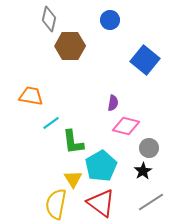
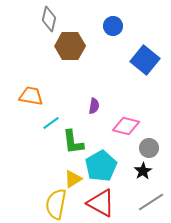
blue circle: moved 3 px right, 6 px down
purple semicircle: moved 19 px left, 3 px down
yellow triangle: rotated 30 degrees clockwise
red triangle: rotated 8 degrees counterclockwise
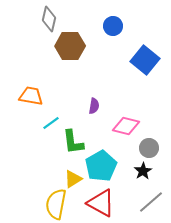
gray line: rotated 8 degrees counterclockwise
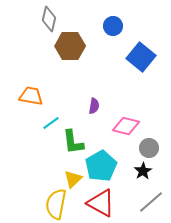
blue square: moved 4 px left, 3 px up
yellow triangle: rotated 12 degrees counterclockwise
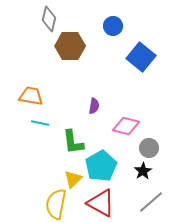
cyan line: moved 11 px left; rotated 48 degrees clockwise
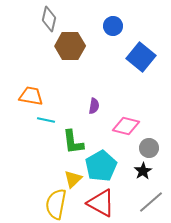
cyan line: moved 6 px right, 3 px up
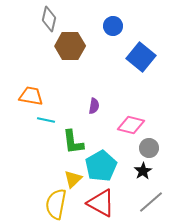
pink diamond: moved 5 px right, 1 px up
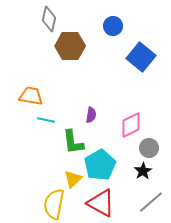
purple semicircle: moved 3 px left, 9 px down
pink diamond: rotated 40 degrees counterclockwise
cyan pentagon: moved 1 px left, 1 px up
yellow semicircle: moved 2 px left
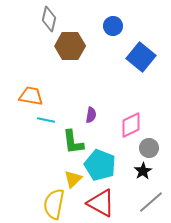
cyan pentagon: rotated 20 degrees counterclockwise
